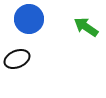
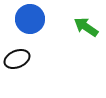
blue circle: moved 1 px right
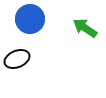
green arrow: moved 1 px left, 1 px down
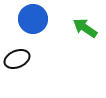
blue circle: moved 3 px right
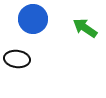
black ellipse: rotated 30 degrees clockwise
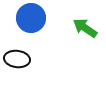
blue circle: moved 2 px left, 1 px up
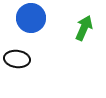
green arrow: moved 1 px left; rotated 80 degrees clockwise
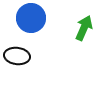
black ellipse: moved 3 px up
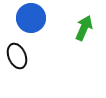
black ellipse: rotated 60 degrees clockwise
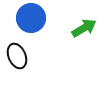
green arrow: rotated 35 degrees clockwise
